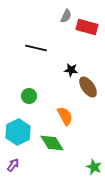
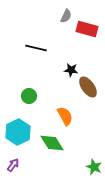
red rectangle: moved 2 px down
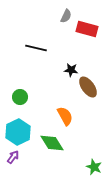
green circle: moved 9 px left, 1 px down
purple arrow: moved 8 px up
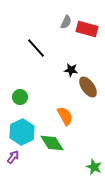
gray semicircle: moved 6 px down
black line: rotated 35 degrees clockwise
cyan hexagon: moved 4 px right
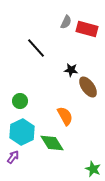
green circle: moved 4 px down
green star: moved 1 px left, 2 px down
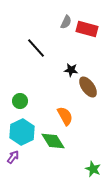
green diamond: moved 1 px right, 2 px up
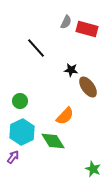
orange semicircle: rotated 72 degrees clockwise
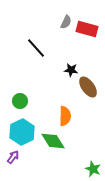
orange semicircle: rotated 42 degrees counterclockwise
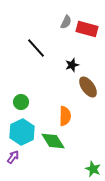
black star: moved 1 px right, 5 px up; rotated 24 degrees counterclockwise
green circle: moved 1 px right, 1 px down
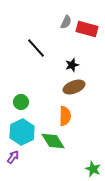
brown ellipse: moved 14 px left; rotated 75 degrees counterclockwise
